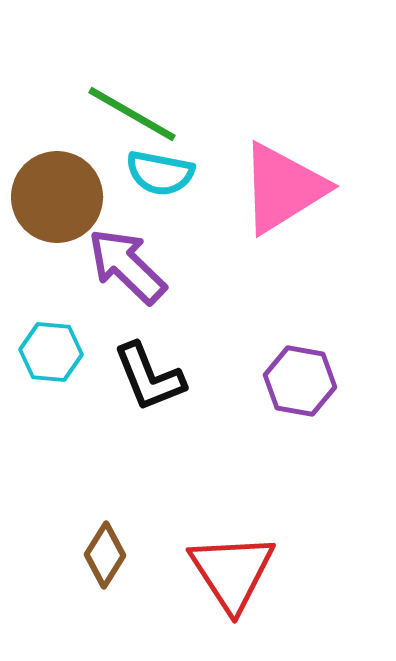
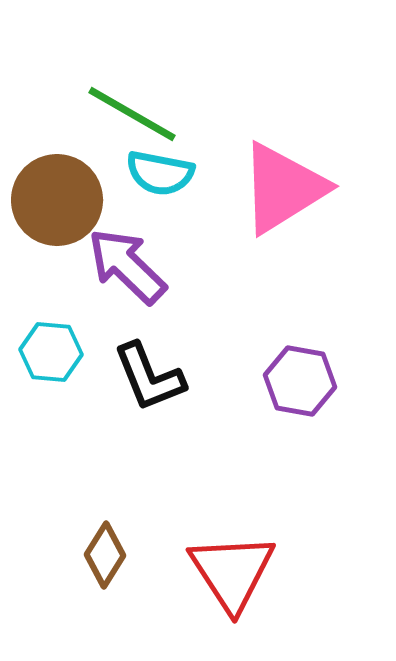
brown circle: moved 3 px down
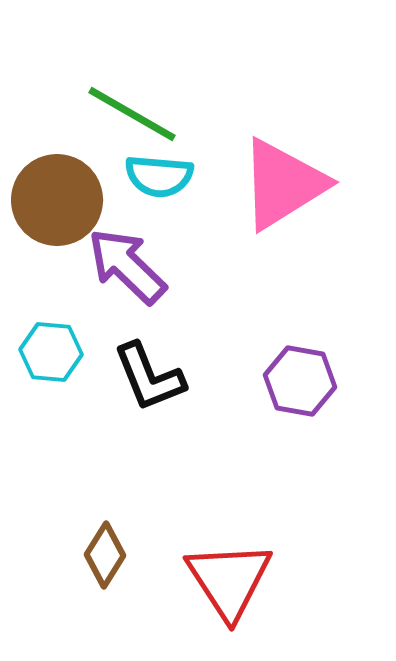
cyan semicircle: moved 1 px left, 3 px down; rotated 6 degrees counterclockwise
pink triangle: moved 4 px up
red triangle: moved 3 px left, 8 px down
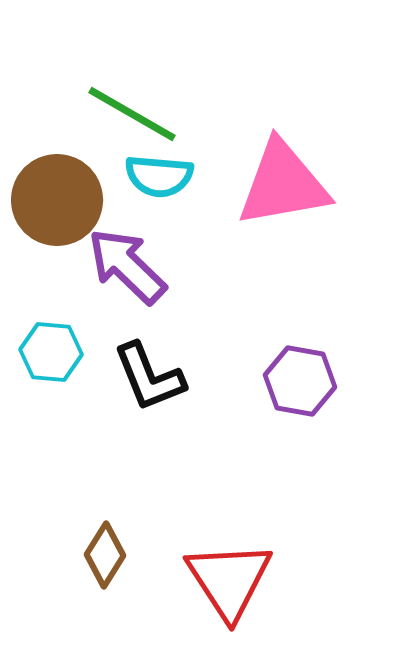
pink triangle: rotated 22 degrees clockwise
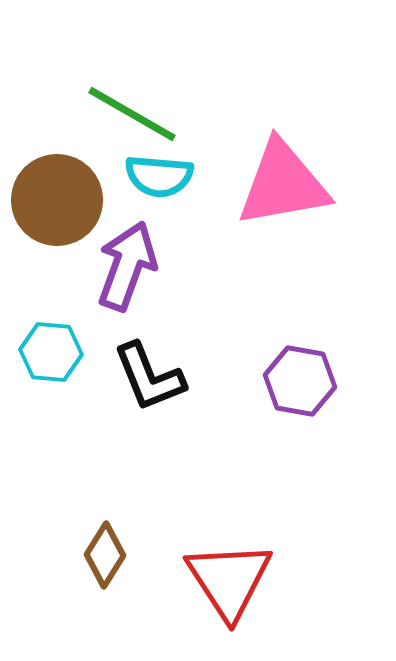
purple arrow: rotated 66 degrees clockwise
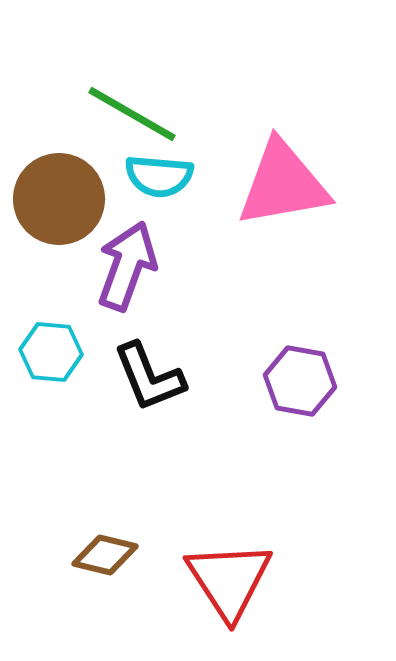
brown circle: moved 2 px right, 1 px up
brown diamond: rotated 72 degrees clockwise
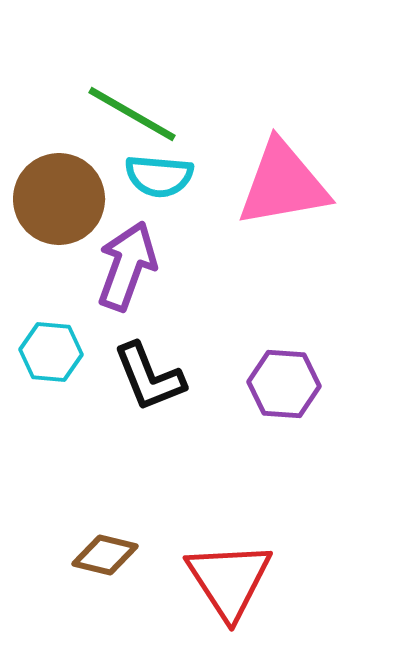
purple hexagon: moved 16 px left, 3 px down; rotated 6 degrees counterclockwise
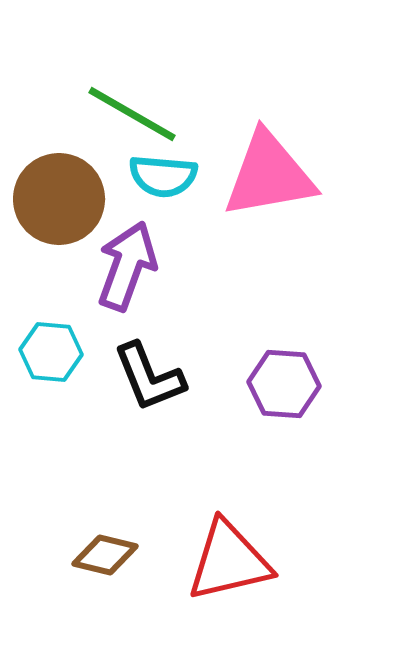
cyan semicircle: moved 4 px right
pink triangle: moved 14 px left, 9 px up
red triangle: moved 19 px up; rotated 50 degrees clockwise
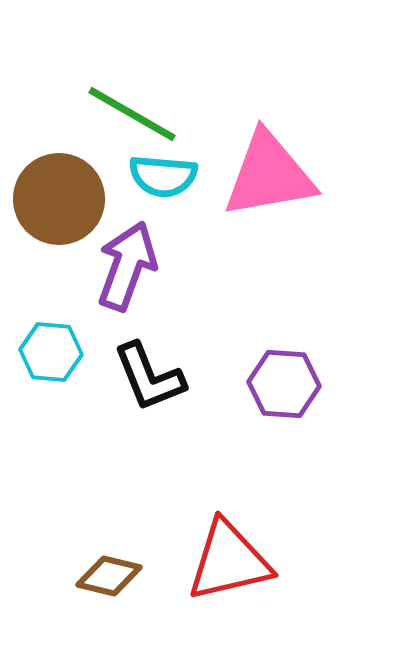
brown diamond: moved 4 px right, 21 px down
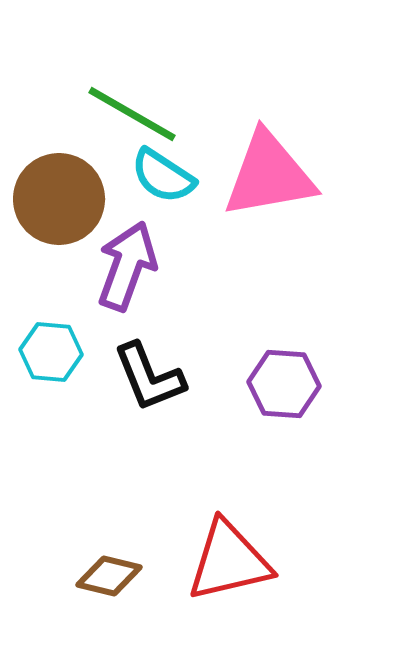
cyan semicircle: rotated 28 degrees clockwise
